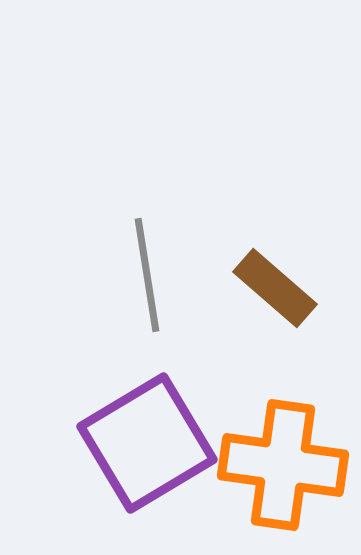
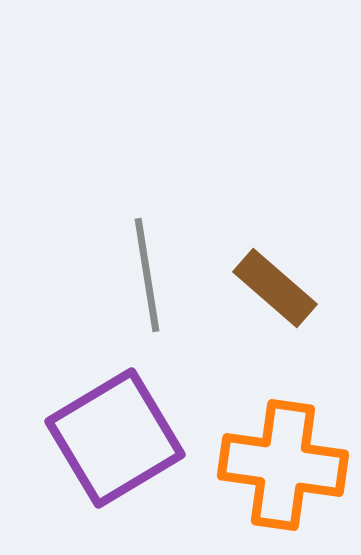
purple square: moved 32 px left, 5 px up
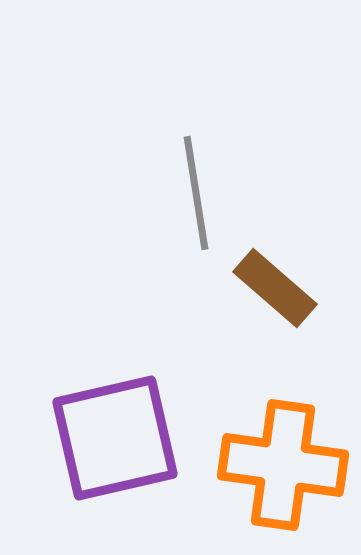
gray line: moved 49 px right, 82 px up
purple square: rotated 18 degrees clockwise
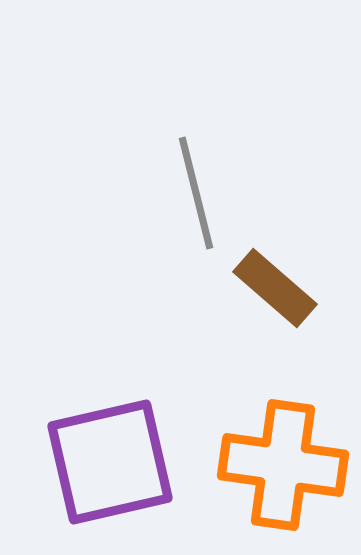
gray line: rotated 5 degrees counterclockwise
purple square: moved 5 px left, 24 px down
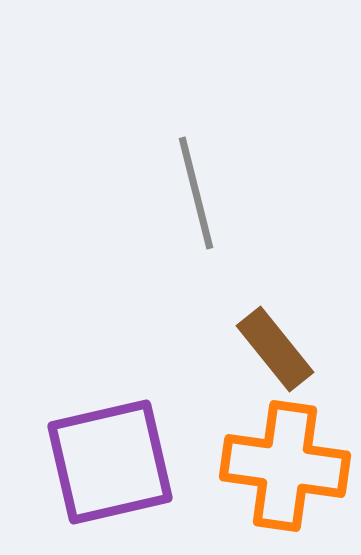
brown rectangle: moved 61 px down; rotated 10 degrees clockwise
orange cross: moved 2 px right, 1 px down
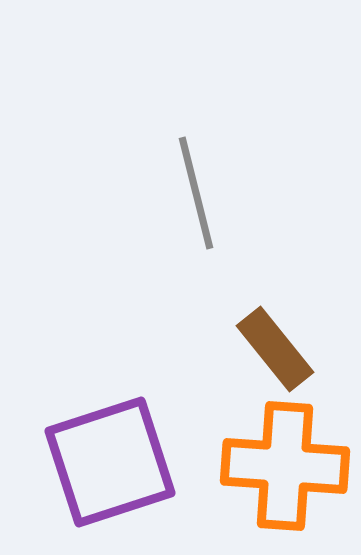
purple square: rotated 5 degrees counterclockwise
orange cross: rotated 4 degrees counterclockwise
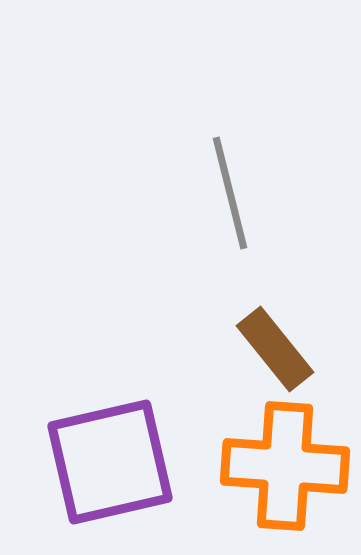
gray line: moved 34 px right
purple square: rotated 5 degrees clockwise
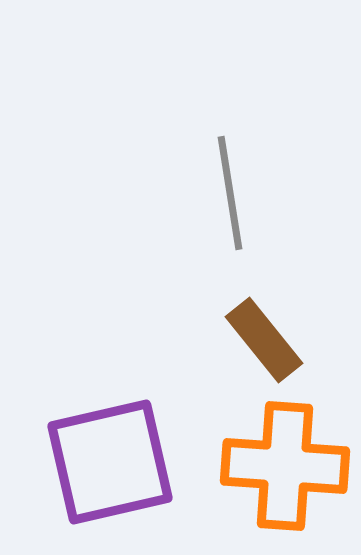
gray line: rotated 5 degrees clockwise
brown rectangle: moved 11 px left, 9 px up
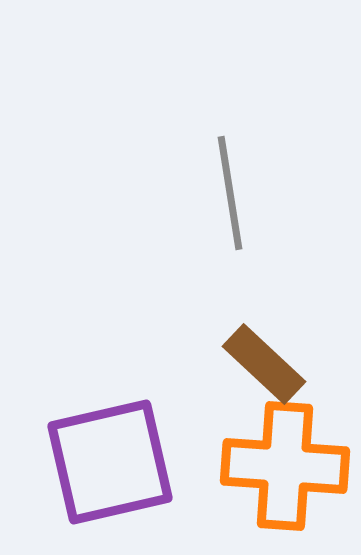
brown rectangle: moved 24 px down; rotated 8 degrees counterclockwise
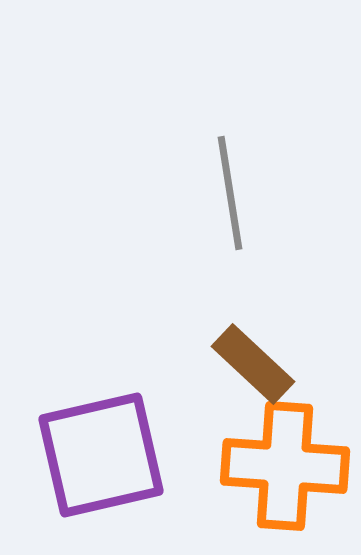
brown rectangle: moved 11 px left
purple square: moved 9 px left, 7 px up
